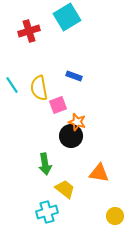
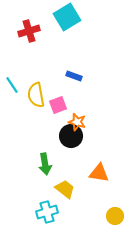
yellow semicircle: moved 3 px left, 7 px down
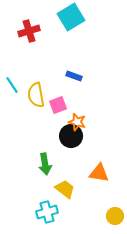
cyan square: moved 4 px right
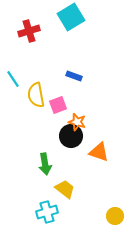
cyan line: moved 1 px right, 6 px up
orange triangle: moved 21 px up; rotated 10 degrees clockwise
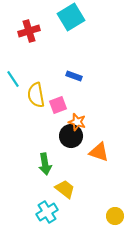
cyan cross: rotated 15 degrees counterclockwise
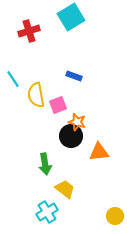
orange triangle: rotated 25 degrees counterclockwise
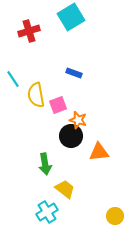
blue rectangle: moved 3 px up
orange star: moved 1 px right, 2 px up
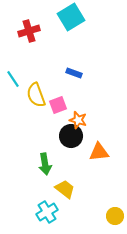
yellow semicircle: rotated 10 degrees counterclockwise
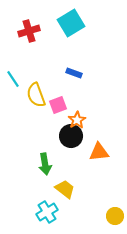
cyan square: moved 6 px down
orange star: moved 1 px left; rotated 24 degrees clockwise
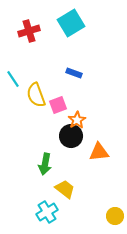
green arrow: rotated 20 degrees clockwise
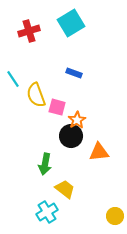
pink square: moved 1 px left, 2 px down; rotated 36 degrees clockwise
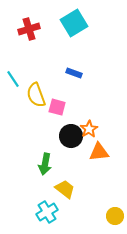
cyan square: moved 3 px right
red cross: moved 2 px up
orange star: moved 12 px right, 9 px down
